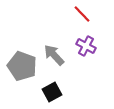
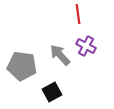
red line: moved 4 px left; rotated 36 degrees clockwise
gray arrow: moved 6 px right
gray pentagon: rotated 12 degrees counterclockwise
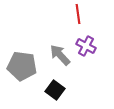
black square: moved 3 px right, 2 px up; rotated 24 degrees counterclockwise
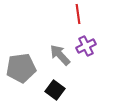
purple cross: rotated 36 degrees clockwise
gray pentagon: moved 1 px left, 2 px down; rotated 16 degrees counterclockwise
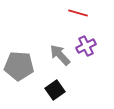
red line: moved 1 px up; rotated 66 degrees counterclockwise
gray pentagon: moved 2 px left, 2 px up; rotated 12 degrees clockwise
black square: rotated 18 degrees clockwise
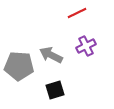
red line: moved 1 px left; rotated 42 degrees counterclockwise
gray arrow: moved 9 px left; rotated 20 degrees counterclockwise
black square: rotated 18 degrees clockwise
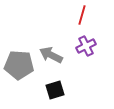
red line: moved 5 px right, 2 px down; rotated 48 degrees counterclockwise
gray pentagon: moved 1 px up
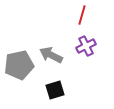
gray pentagon: rotated 16 degrees counterclockwise
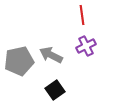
red line: rotated 24 degrees counterclockwise
gray pentagon: moved 4 px up
black square: rotated 18 degrees counterclockwise
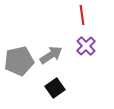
purple cross: rotated 18 degrees counterclockwise
gray arrow: rotated 120 degrees clockwise
black square: moved 2 px up
